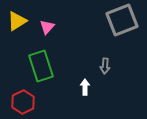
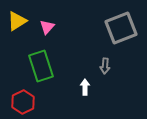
gray square: moved 1 px left, 8 px down
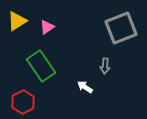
pink triangle: rotated 14 degrees clockwise
green rectangle: rotated 16 degrees counterclockwise
white arrow: rotated 56 degrees counterclockwise
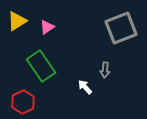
gray arrow: moved 4 px down
white arrow: rotated 14 degrees clockwise
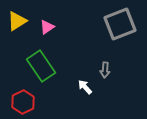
gray square: moved 1 px left, 4 px up
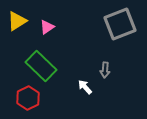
green rectangle: rotated 12 degrees counterclockwise
red hexagon: moved 5 px right, 4 px up
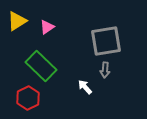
gray square: moved 14 px left, 17 px down; rotated 12 degrees clockwise
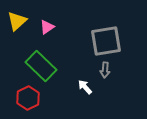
yellow triangle: rotated 10 degrees counterclockwise
